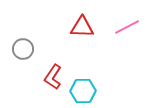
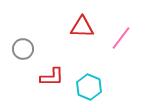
pink line: moved 6 px left, 11 px down; rotated 25 degrees counterclockwise
red L-shape: moved 1 px left; rotated 125 degrees counterclockwise
cyan hexagon: moved 6 px right, 4 px up; rotated 25 degrees clockwise
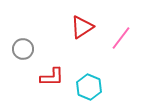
red triangle: rotated 35 degrees counterclockwise
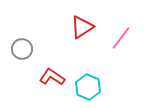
gray circle: moved 1 px left
red L-shape: rotated 145 degrees counterclockwise
cyan hexagon: moved 1 px left
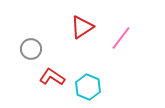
gray circle: moved 9 px right
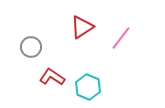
gray circle: moved 2 px up
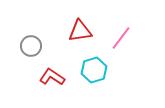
red triangle: moved 2 px left, 4 px down; rotated 25 degrees clockwise
gray circle: moved 1 px up
cyan hexagon: moved 6 px right, 17 px up; rotated 20 degrees clockwise
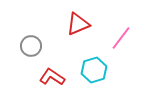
red triangle: moved 2 px left, 7 px up; rotated 15 degrees counterclockwise
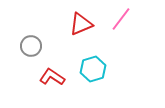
red triangle: moved 3 px right
pink line: moved 19 px up
cyan hexagon: moved 1 px left, 1 px up
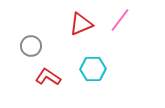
pink line: moved 1 px left, 1 px down
cyan hexagon: rotated 15 degrees clockwise
red L-shape: moved 4 px left
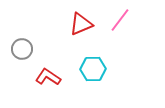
gray circle: moved 9 px left, 3 px down
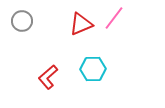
pink line: moved 6 px left, 2 px up
gray circle: moved 28 px up
red L-shape: rotated 75 degrees counterclockwise
